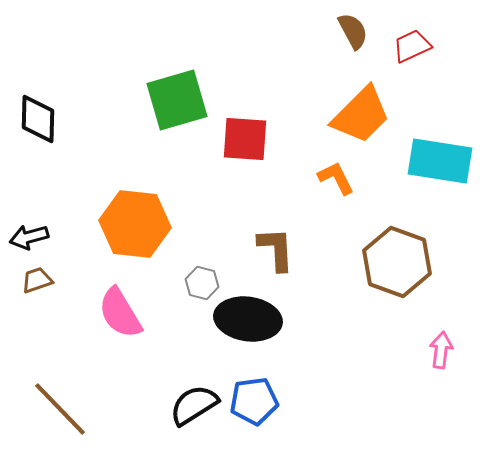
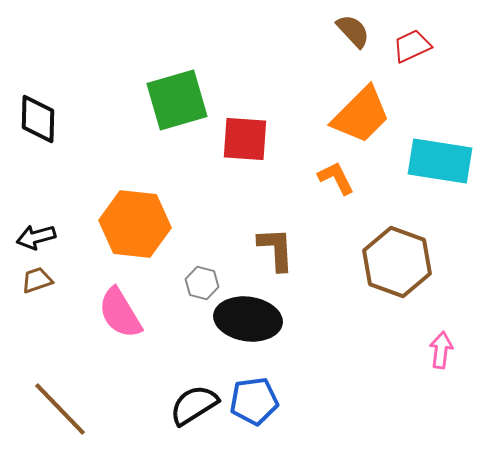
brown semicircle: rotated 15 degrees counterclockwise
black arrow: moved 7 px right
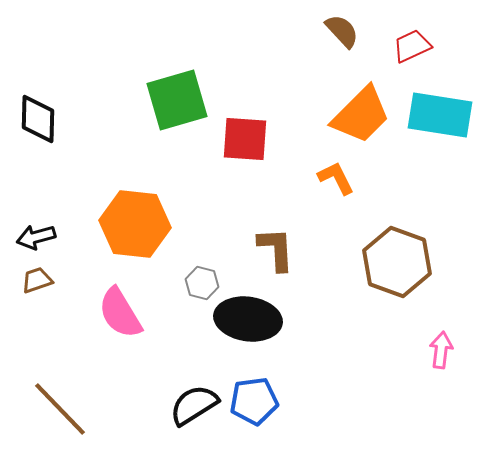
brown semicircle: moved 11 px left
cyan rectangle: moved 46 px up
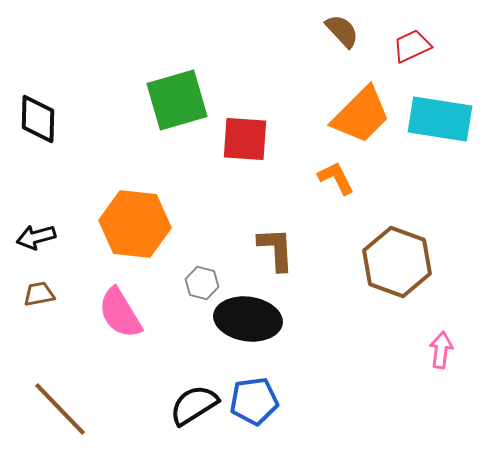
cyan rectangle: moved 4 px down
brown trapezoid: moved 2 px right, 14 px down; rotated 8 degrees clockwise
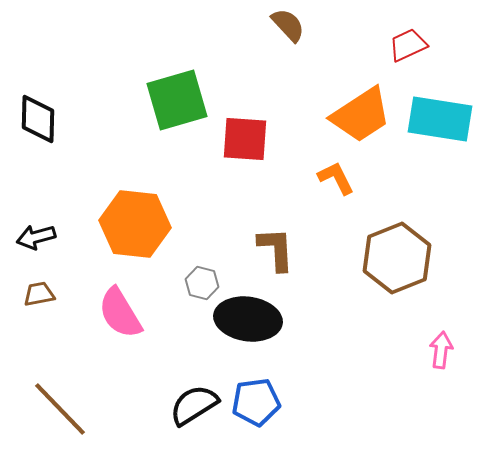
brown semicircle: moved 54 px left, 6 px up
red trapezoid: moved 4 px left, 1 px up
orange trapezoid: rotated 12 degrees clockwise
brown hexagon: moved 4 px up; rotated 18 degrees clockwise
blue pentagon: moved 2 px right, 1 px down
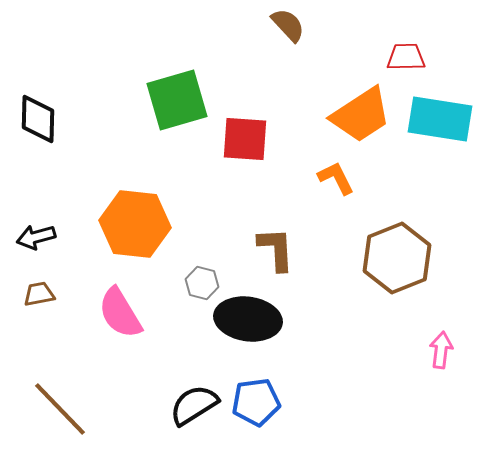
red trapezoid: moved 2 px left, 12 px down; rotated 24 degrees clockwise
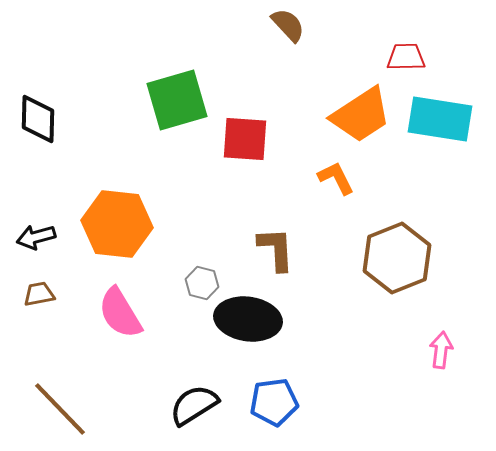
orange hexagon: moved 18 px left
blue pentagon: moved 18 px right
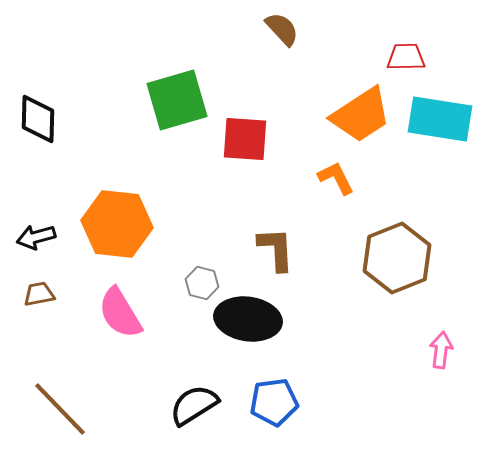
brown semicircle: moved 6 px left, 4 px down
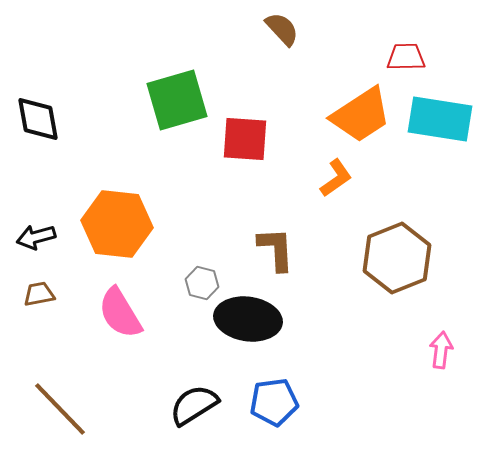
black diamond: rotated 12 degrees counterclockwise
orange L-shape: rotated 81 degrees clockwise
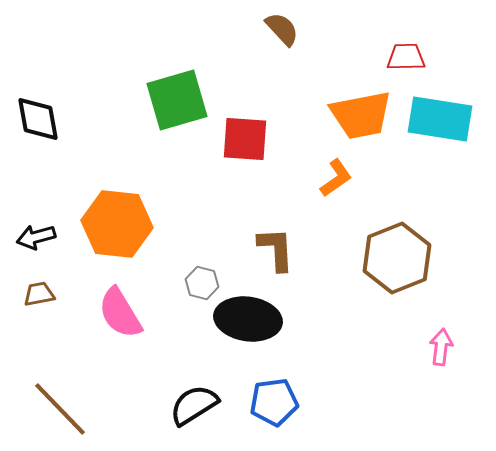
orange trapezoid: rotated 22 degrees clockwise
pink arrow: moved 3 px up
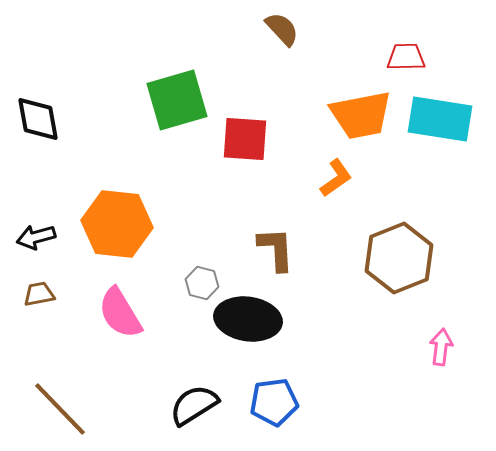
brown hexagon: moved 2 px right
